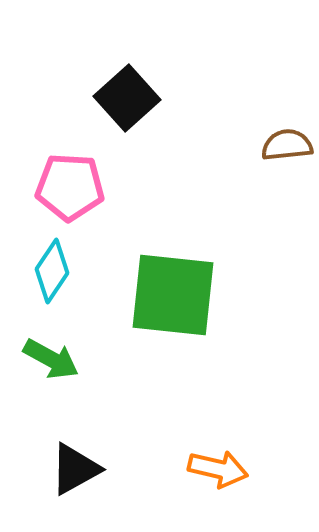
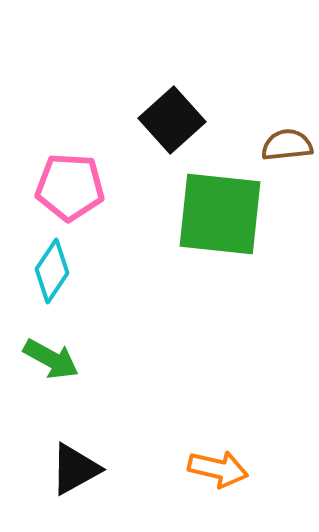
black square: moved 45 px right, 22 px down
green square: moved 47 px right, 81 px up
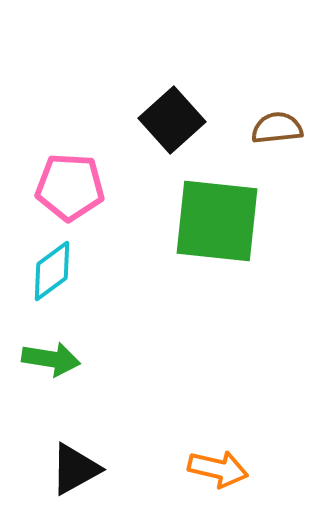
brown semicircle: moved 10 px left, 17 px up
green square: moved 3 px left, 7 px down
cyan diamond: rotated 20 degrees clockwise
green arrow: rotated 20 degrees counterclockwise
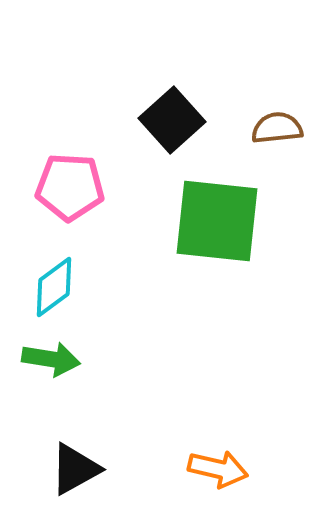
cyan diamond: moved 2 px right, 16 px down
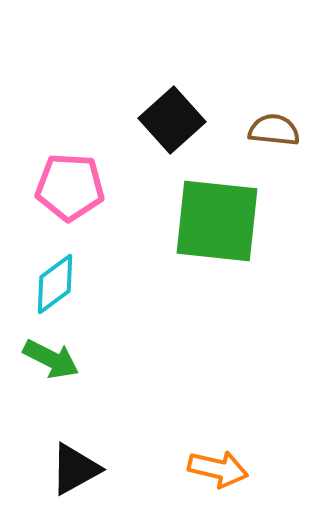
brown semicircle: moved 3 px left, 2 px down; rotated 12 degrees clockwise
cyan diamond: moved 1 px right, 3 px up
green arrow: rotated 18 degrees clockwise
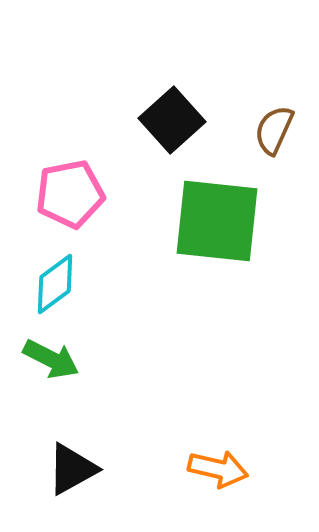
brown semicircle: rotated 72 degrees counterclockwise
pink pentagon: moved 7 px down; rotated 14 degrees counterclockwise
black triangle: moved 3 px left
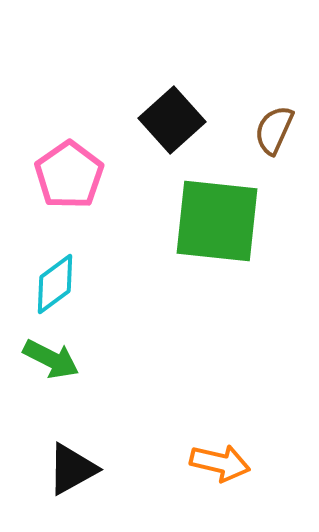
pink pentagon: moved 1 px left, 19 px up; rotated 24 degrees counterclockwise
orange arrow: moved 2 px right, 6 px up
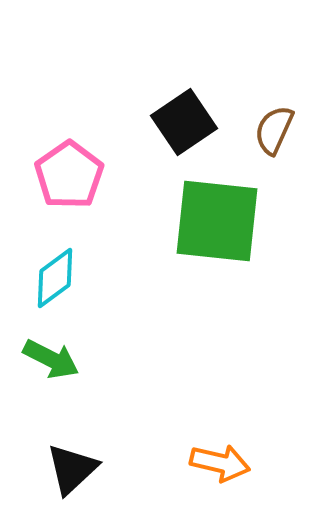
black square: moved 12 px right, 2 px down; rotated 8 degrees clockwise
cyan diamond: moved 6 px up
black triangle: rotated 14 degrees counterclockwise
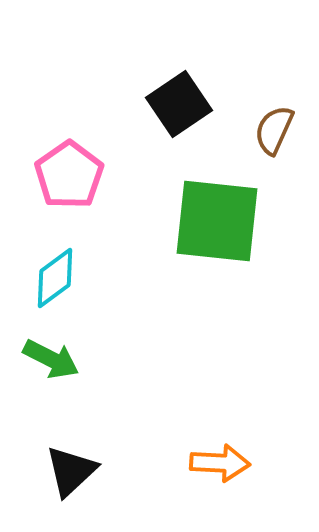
black square: moved 5 px left, 18 px up
orange arrow: rotated 10 degrees counterclockwise
black triangle: moved 1 px left, 2 px down
